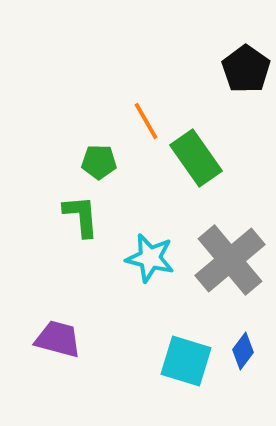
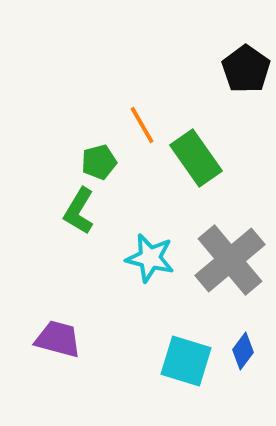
orange line: moved 4 px left, 4 px down
green pentagon: rotated 16 degrees counterclockwise
green L-shape: moved 2 px left, 5 px up; rotated 144 degrees counterclockwise
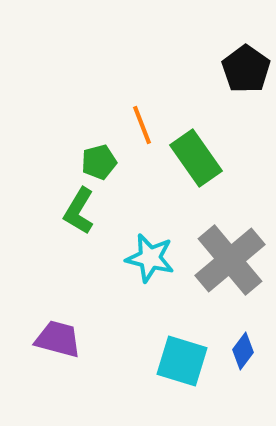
orange line: rotated 9 degrees clockwise
cyan square: moved 4 px left
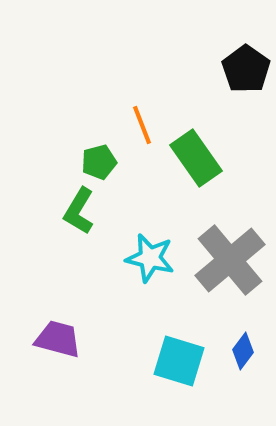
cyan square: moved 3 px left
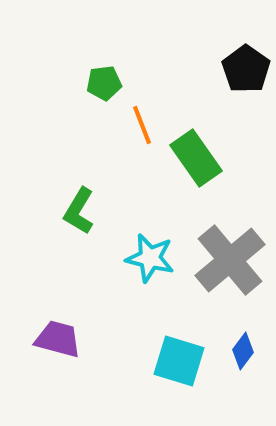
green pentagon: moved 5 px right, 79 px up; rotated 8 degrees clockwise
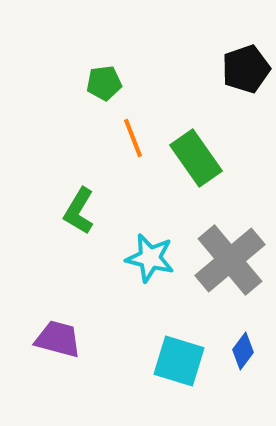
black pentagon: rotated 18 degrees clockwise
orange line: moved 9 px left, 13 px down
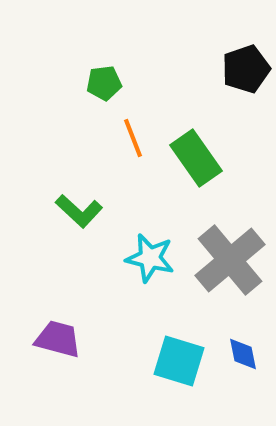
green L-shape: rotated 78 degrees counterclockwise
blue diamond: moved 3 px down; rotated 48 degrees counterclockwise
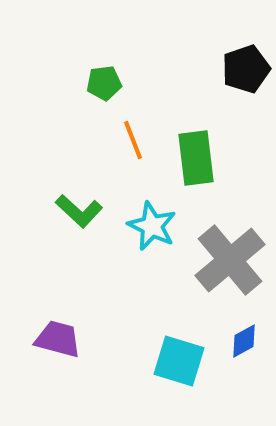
orange line: moved 2 px down
green rectangle: rotated 28 degrees clockwise
cyan star: moved 2 px right, 32 px up; rotated 12 degrees clockwise
blue diamond: moved 1 px right, 13 px up; rotated 72 degrees clockwise
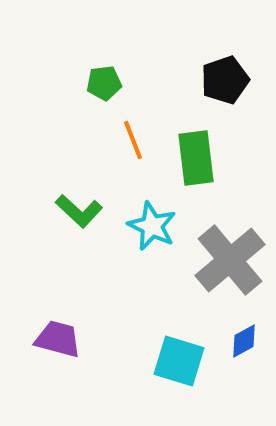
black pentagon: moved 21 px left, 11 px down
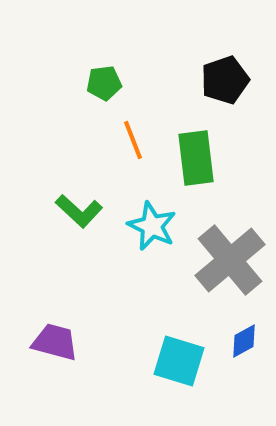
purple trapezoid: moved 3 px left, 3 px down
